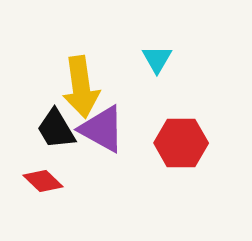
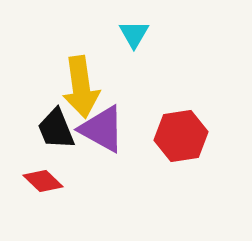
cyan triangle: moved 23 px left, 25 px up
black trapezoid: rotated 9 degrees clockwise
red hexagon: moved 7 px up; rotated 9 degrees counterclockwise
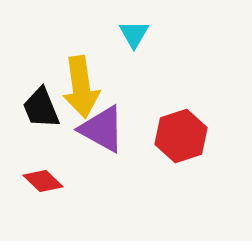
black trapezoid: moved 15 px left, 21 px up
red hexagon: rotated 9 degrees counterclockwise
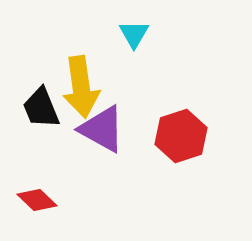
red diamond: moved 6 px left, 19 px down
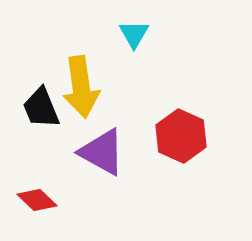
purple triangle: moved 23 px down
red hexagon: rotated 18 degrees counterclockwise
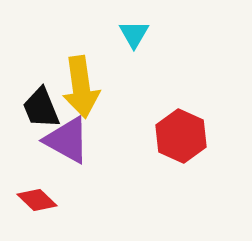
purple triangle: moved 35 px left, 12 px up
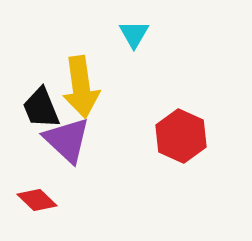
purple triangle: rotated 14 degrees clockwise
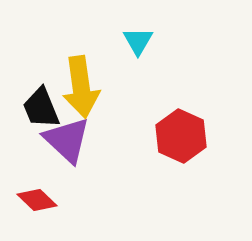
cyan triangle: moved 4 px right, 7 px down
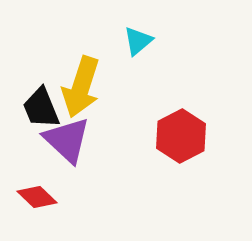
cyan triangle: rotated 20 degrees clockwise
yellow arrow: rotated 26 degrees clockwise
red hexagon: rotated 9 degrees clockwise
red diamond: moved 3 px up
